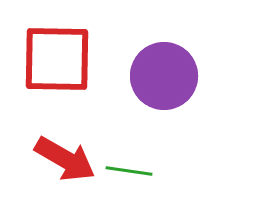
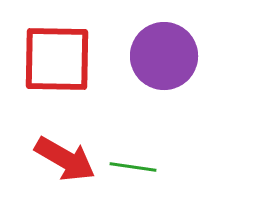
purple circle: moved 20 px up
green line: moved 4 px right, 4 px up
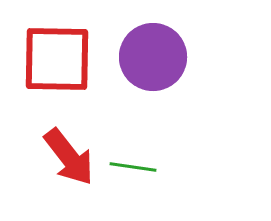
purple circle: moved 11 px left, 1 px down
red arrow: moved 4 px right, 2 px up; rotated 22 degrees clockwise
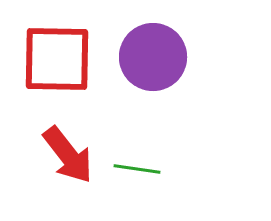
red arrow: moved 1 px left, 2 px up
green line: moved 4 px right, 2 px down
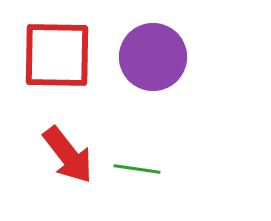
red square: moved 4 px up
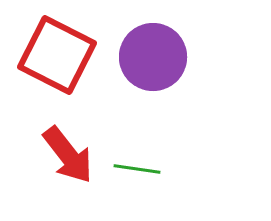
red square: rotated 26 degrees clockwise
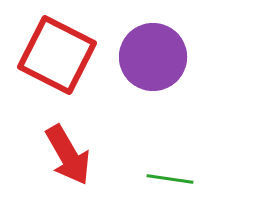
red arrow: rotated 8 degrees clockwise
green line: moved 33 px right, 10 px down
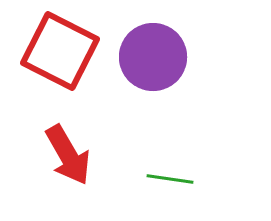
red square: moved 3 px right, 4 px up
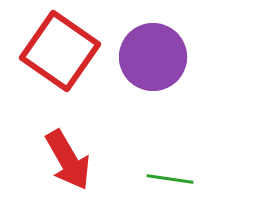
red square: rotated 8 degrees clockwise
red arrow: moved 5 px down
